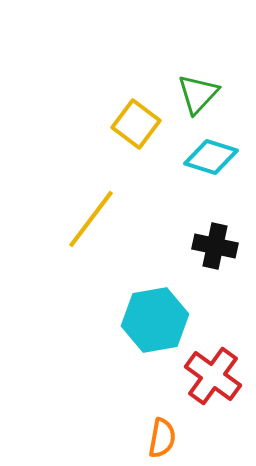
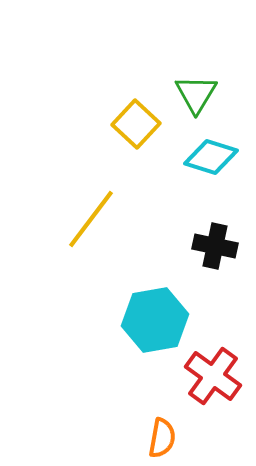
green triangle: moved 2 px left; rotated 12 degrees counterclockwise
yellow square: rotated 6 degrees clockwise
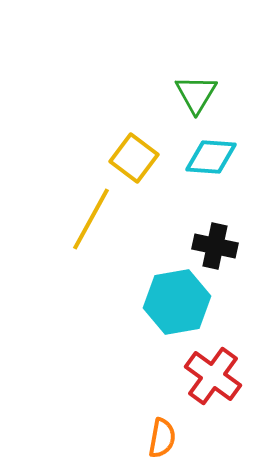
yellow square: moved 2 px left, 34 px down; rotated 6 degrees counterclockwise
cyan diamond: rotated 14 degrees counterclockwise
yellow line: rotated 8 degrees counterclockwise
cyan hexagon: moved 22 px right, 18 px up
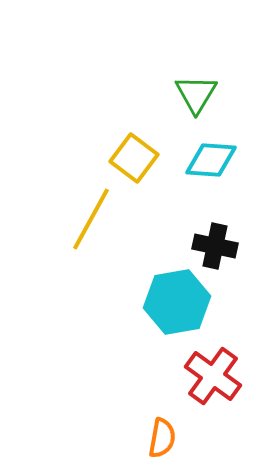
cyan diamond: moved 3 px down
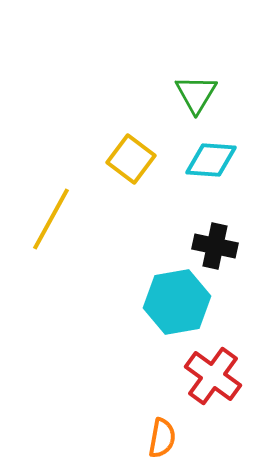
yellow square: moved 3 px left, 1 px down
yellow line: moved 40 px left
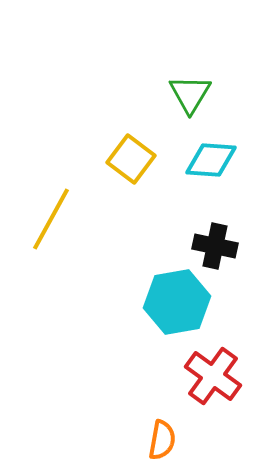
green triangle: moved 6 px left
orange semicircle: moved 2 px down
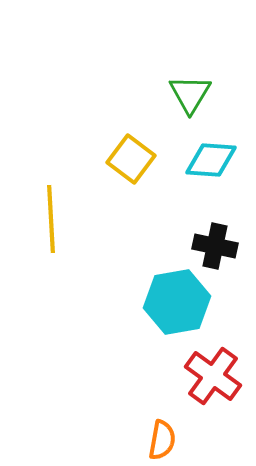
yellow line: rotated 32 degrees counterclockwise
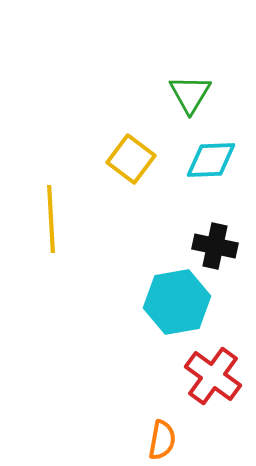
cyan diamond: rotated 6 degrees counterclockwise
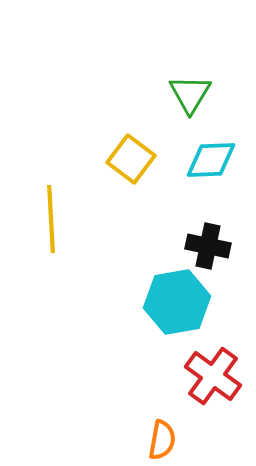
black cross: moved 7 px left
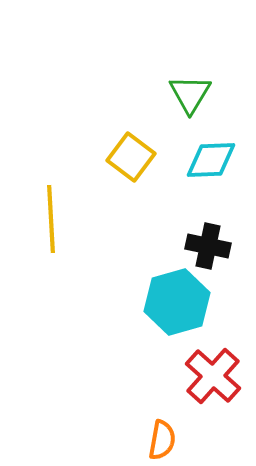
yellow square: moved 2 px up
cyan hexagon: rotated 6 degrees counterclockwise
red cross: rotated 6 degrees clockwise
